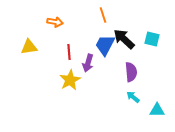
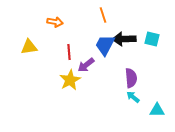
black arrow: rotated 45 degrees counterclockwise
purple arrow: moved 2 px left, 2 px down; rotated 36 degrees clockwise
purple semicircle: moved 6 px down
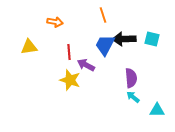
purple arrow: rotated 66 degrees clockwise
yellow star: rotated 25 degrees counterclockwise
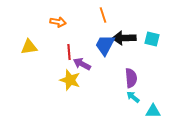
orange arrow: moved 3 px right
black arrow: moved 1 px up
purple arrow: moved 4 px left, 1 px up
cyan triangle: moved 4 px left, 1 px down
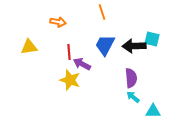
orange line: moved 1 px left, 3 px up
black arrow: moved 10 px right, 8 px down
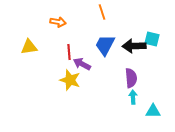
cyan arrow: rotated 48 degrees clockwise
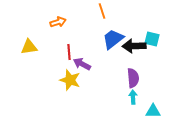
orange line: moved 1 px up
orange arrow: rotated 28 degrees counterclockwise
blue trapezoid: moved 8 px right, 6 px up; rotated 25 degrees clockwise
purple semicircle: moved 2 px right
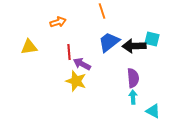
blue trapezoid: moved 4 px left, 3 px down
yellow star: moved 6 px right, 1 px down
cyan triangle: rotated 28 degrees clockwise
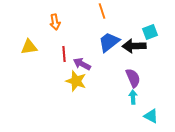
orange arrow: moved 3 px left; rotated 98 degrees clockwise
cyan square: moved 2 px left, 7 px up; rotated 35 degrees counterclockwise
red line: moved 5 px left, 2 px down
purple semicircle: rotated 18 degrees counterclockwise
cyan triangle: moved 2 px left, 5 px down
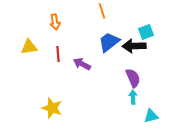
cyan square: moved 4 px left
red line: moved 6 px left
yellow star: moved 24 px left, 27 px down
cyan triangle: rotated 42 degrees counterclockwise
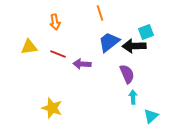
orange line: moved 2 px left, 2 px down
red line: rotated 63 degrees counterclockwise
purple arrow: rotated 24 degrees counterclockwise
purple semicircle: moved 6 px left, 4 px up
cyan triangle: rotated 28 degrees counterclockwise
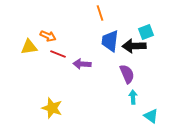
orange arrow: moved 7 px left, 14 px down; rotated 56 degrees counterclockwise
blue trapezoid: moved 1 px right, 1 px up; rotated 45 degrees counterclockwise
cyan triangle: rotated 42 degrees counterclockwise
